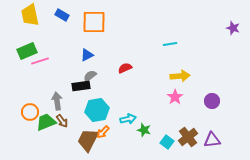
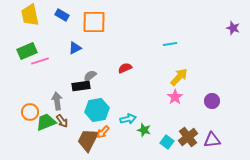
blue triangle: moved 12 px left, 7 px up
yellow arrow: moved 1 px left, 1 px down; rotated 42 degrees counterclockwise
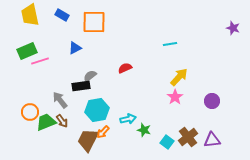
gray arrow: moved 3 px right, 1 px up; rotated 30 degrees counterclockwise
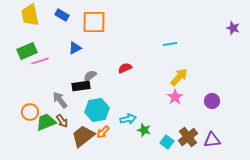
brown trapezoid: moved 5 px left, 4 px up; rotated 25 degrees clockwise
